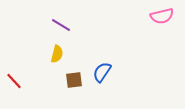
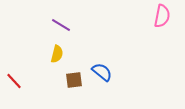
pink semicircle: rotated 65 degrees counterclockwise
blue semicircle: rotated 95 degrees clockwise
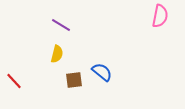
pink semicircle: moved 2 px left
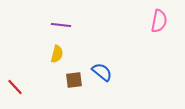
pink semicircle: moved 1 px left, 5 px down
purple line: rotated 24 degrees counterclockwise
red line: moved 1 px right, 6 px down
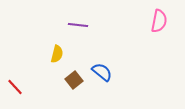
purple line: moved 17 px right
brown square: rotated 30 degrees counterclockwise
